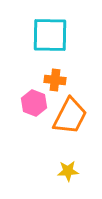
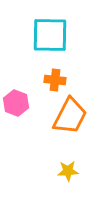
pink hexagon: moved 18 px left
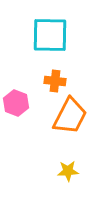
orange cross: moved 1 px down
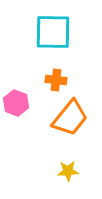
cyan square: moved 3 px right, 3 px up
orange cross: moved 1 px right, 1 px up
orange trapezoid: moved 2 px down; rotated 12 degrees clockwise
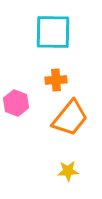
orange cross: rotated 10 degrees counterclockwise
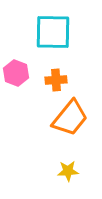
pink hexagon: moved 30 px up
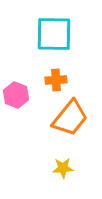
cyan square: moved 1 px right, 2 px down
pink hexagon: moved 22 px down
yellow star: moved 5 px left, 3 px up
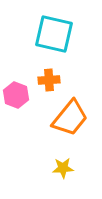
cyan square: rotated 12 degrees clockwise
orange cross: moved 7 px left
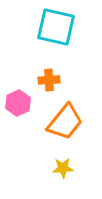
cyan square: moved 2 px right, 7 px up
pink hexagon: moved 2 px right, 8 px down; rotated 15 degrees clockwise
orange trapezoid: moved 5 px left, 4 px down
